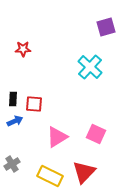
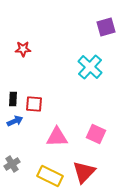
pink triangle: rotated 30 degrees clockwise
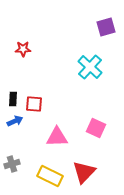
pink square: moved 6 px up
gray cross: rotated 14 degrees clockwise
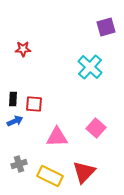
pink square: rotated 18 degrees clockwise
gray cross: moved 7 px right
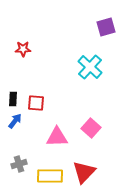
red square: moved 2 px right, 1 px up
blue arrow: rotated 28 degrees counterclockwise
pink square: moved 5 px left
yellow rectangle: rotated 25 degrees counterclockwise
